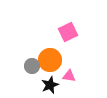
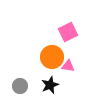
orange circle: moved 2 px right, 3 px up
gray circle: moved 12 px left, 20 px down
pink triangle: moved 1 px left, 10 px up
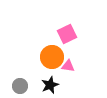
pink square: moved 1 px left, 2 px down
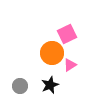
orange circle: moved 4 px up
pink triangle: moved 2 px right, 1 px up; rotated 40 degrees counterclockwise
